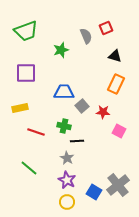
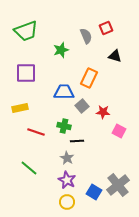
orange rectangle: moved 27 px left, 6 px up
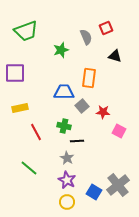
gray semicircle: moved 1 px down
purple square: moved 11 px left
orange rectangle: rotated 18 degrees counterclockwise
red line: rotated 42 degrees clockwise
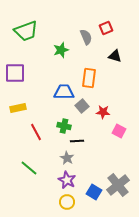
yellow rectangle: moved 2 px left
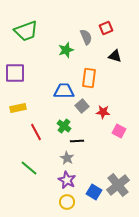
green star: moved 5 px right
blue trapezoid: moved 1 px up
green cross: rotated 24 degrees clockwise
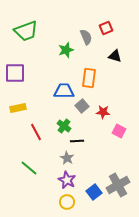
gray cross: rotated 10 degrees clockwise
blue square: rotated 21 degrees clockwise
